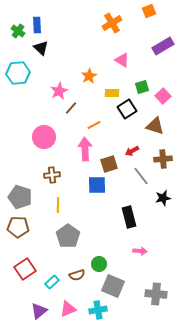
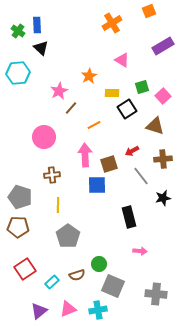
pink arrow at (85, 149): moved 6 px down
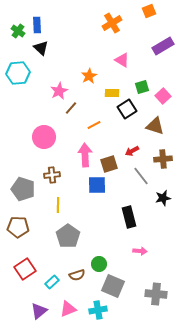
gray pentagon at (20, 197): moved 3 px right, 8 px up
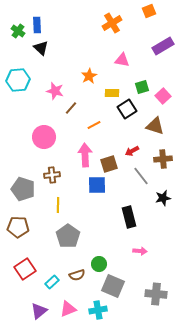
pink triangle at (122, 60): rotated 21 degrees counterclockwise
cyan hexagon at (18, 73): moved 7 px down
pink star at (59, 91): moved 4 px left; rotated 30 degrees counterclockwise
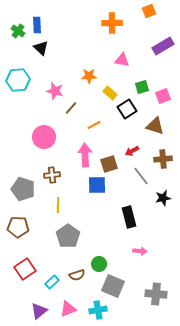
orange cross at (112, 23): rotated 30 degrees clockwise
orange star at (89, 76): rotated 28 degrees clockwise
yellow rectangle at (112, 93): moved 2 px left; rotated 40 degrees clockwise
pink square at (163, 96): rotated 21 degrees clockwise
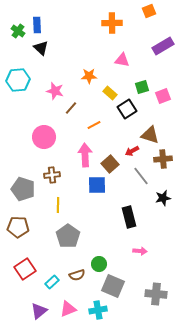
brown triangle at (155, 126): moved 5 px left, 9 px down
brown square at (109, 164): moved 1 px right; rotated 24 degrees counterclockwise
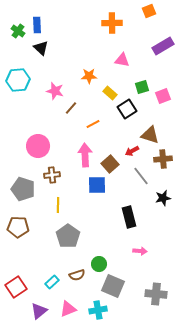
orange line at (94, 125): moved 1 px left, 1 px up
pink circle at (44, 137): moved 6 px left, 9 px down
red square at (25, 269): moved 9 px left, 18 px down
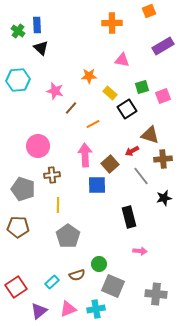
black star at (163, 198): moved 1 px right
cyan cross at (98, 310): moved 2 px left, 1 px up
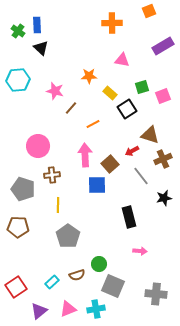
brown cross at (163, 159): rotated 18 degrees counterclockwise
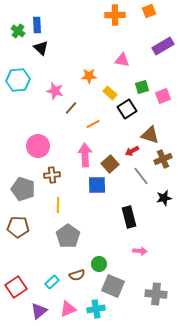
orange cross at (112, 23): moved 3 px right, 8 px up
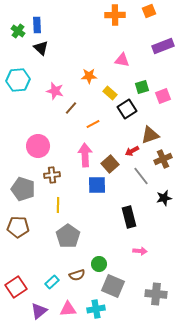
purple rectangle at (163, 46): rotated 10 degrees clockwise
brown triangle at (150, 135): rotated 36 degrees counterclockwise
pink triangle at (68, 309): rotated 18 degrees clockwise
